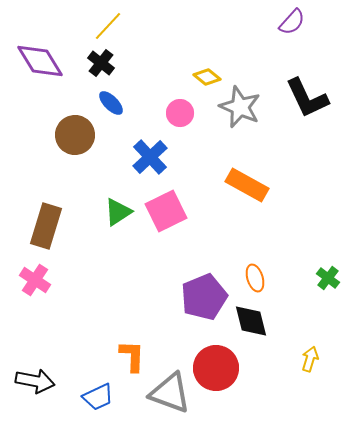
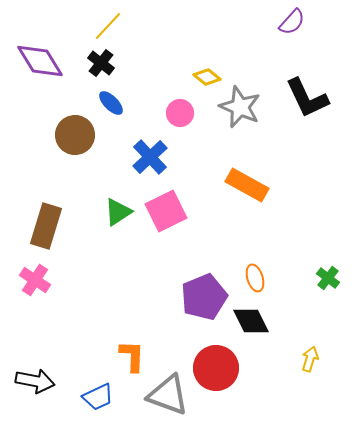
black diamond: rotated 12 degrees counterclockwise
gray triangle: moved 2 px left, 2 px down
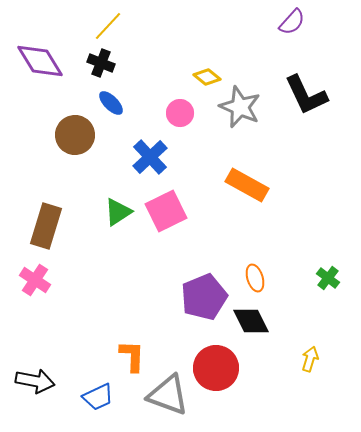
black cross: rotated 16 degrees counterclockwise
black L-shape: moved 1 px left, 3 px up
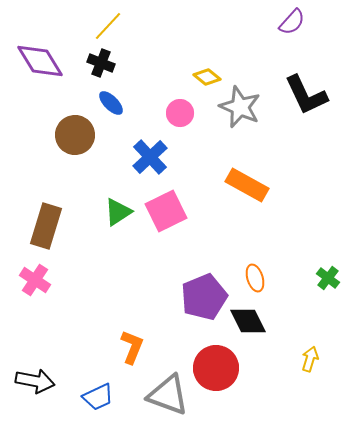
black diamond: moved 3 px left
orange L-shape: moved 9 px up; rotated 20 degrees clockwise
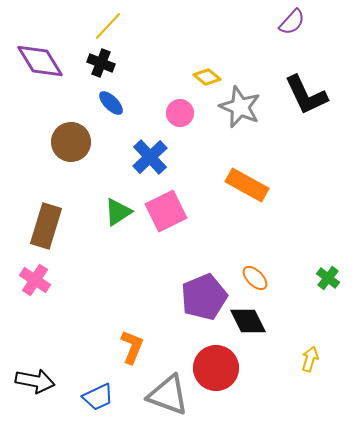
brown circle: moved 4 px left, 7 px down
orange ellipse: rotated 28 degrees counterclockwise
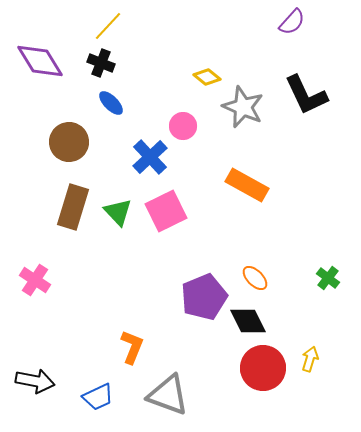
gray star: moved 3 px right
pink circle: moved 3 px right, 13 px down
brown circle: moved 2 px left
green triangle: rotated 40 degrees counterclockwise
brown rectangle: moved 27 px right, 19 px up
red circle: moved 47 px right
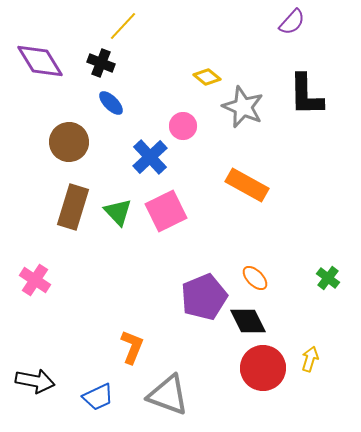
yellow line: moved 15 px right
black L-shape: rotated 24 degrees clockwise
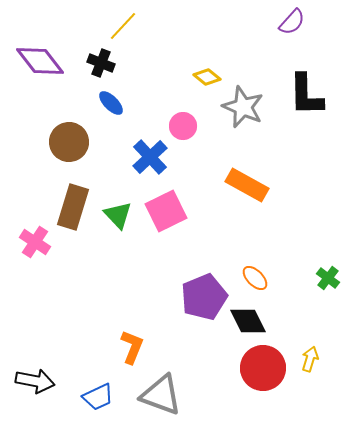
purple diamond: rotated 6 degrees counterclockwise
green triangle: moved 3 px down
pink cross: moved 38 px up
gray triangle: moved 7 px left
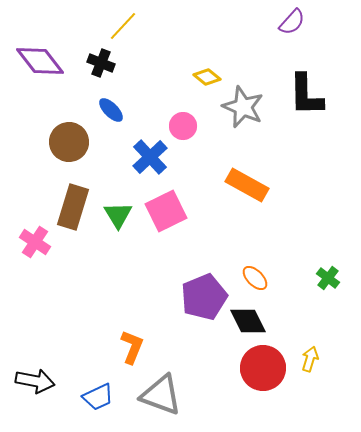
blue ellipse: moved 7 px down
green triangle: rotated 12 degrees clockwise
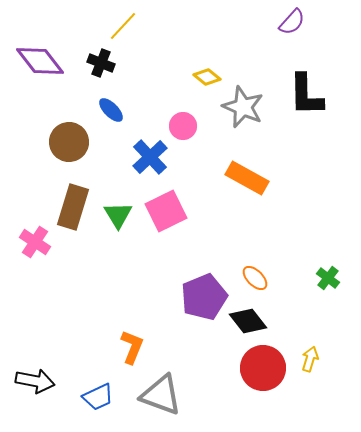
orange rectangle: moved 7 px up
black diamond: rotated 12 degrees counterclockwise
